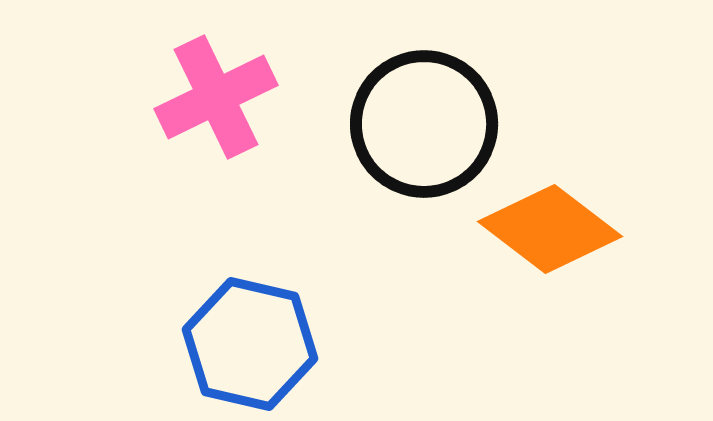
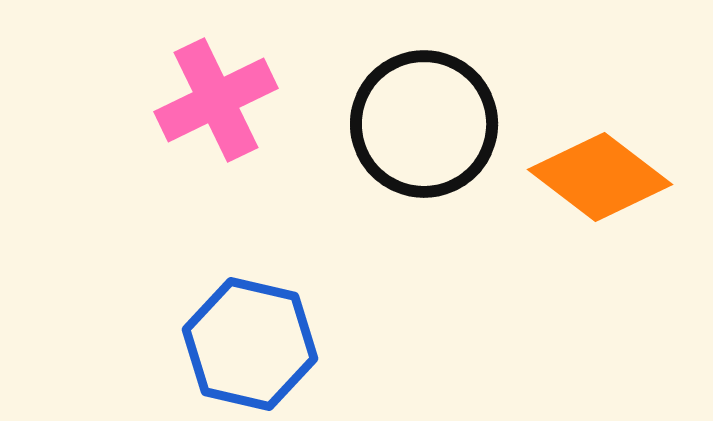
pink cross: moved 3 px down
orange diamond: moved 50 px right, 52 px up
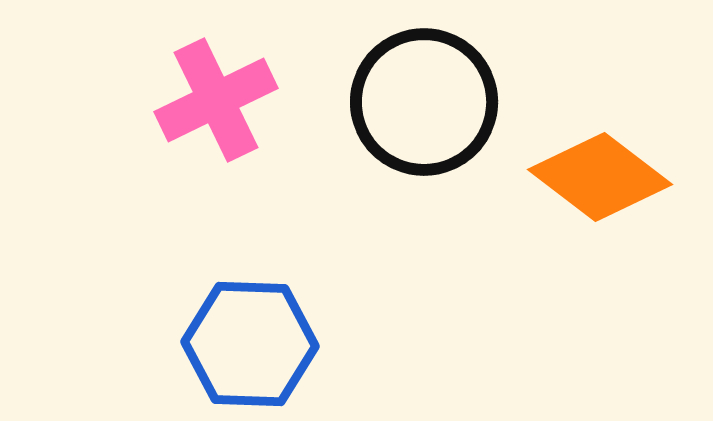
black circle: moved 22 px up
blue hexagon: rotated 11 degrees counterclockwise
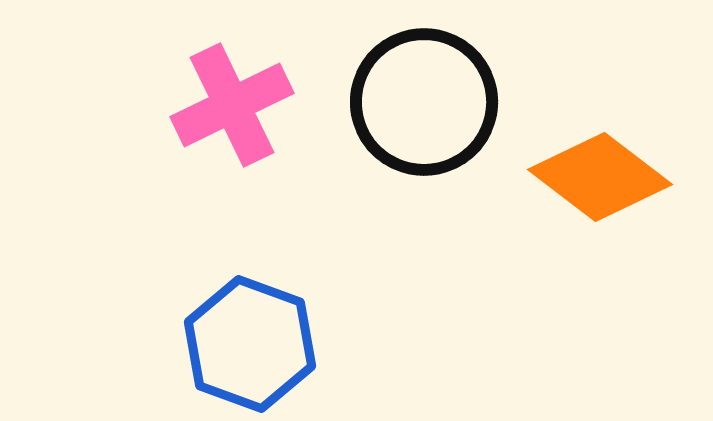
pink cross: moved 16 px right, 5 px down
blue hexagon: rotated 18 degrees clockwise
